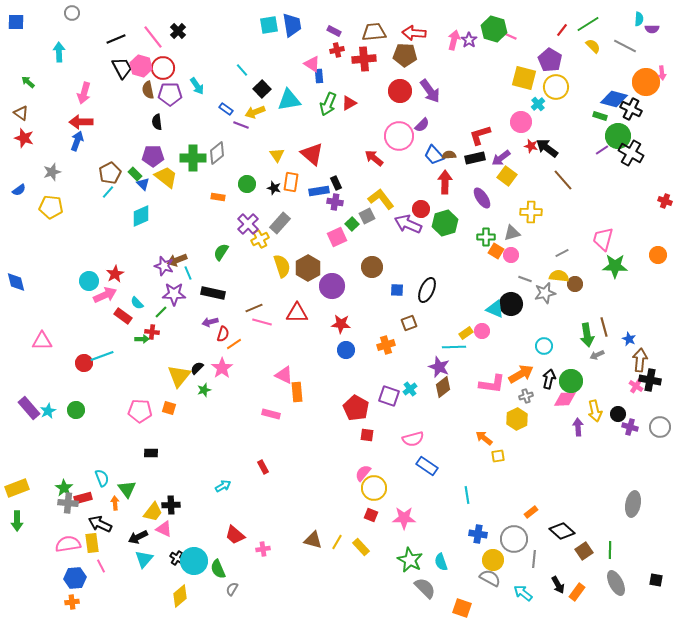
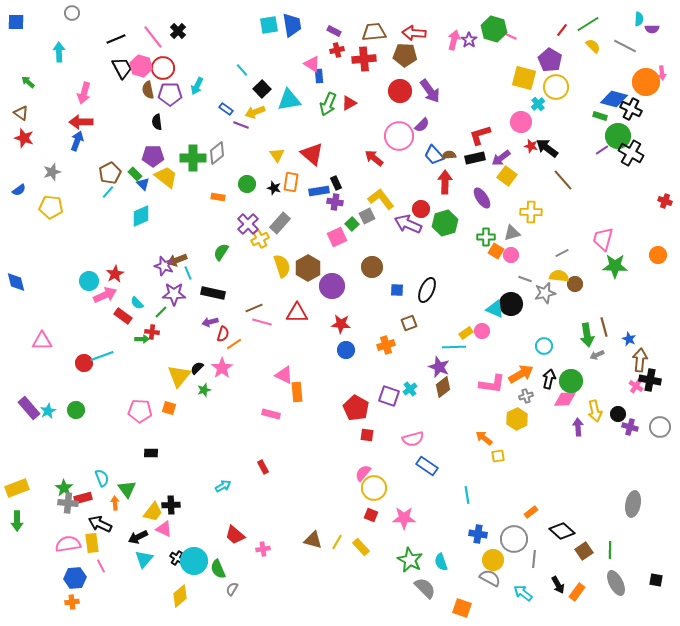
cyan arrow at (197, 86): rotated 60 degrees clockwise
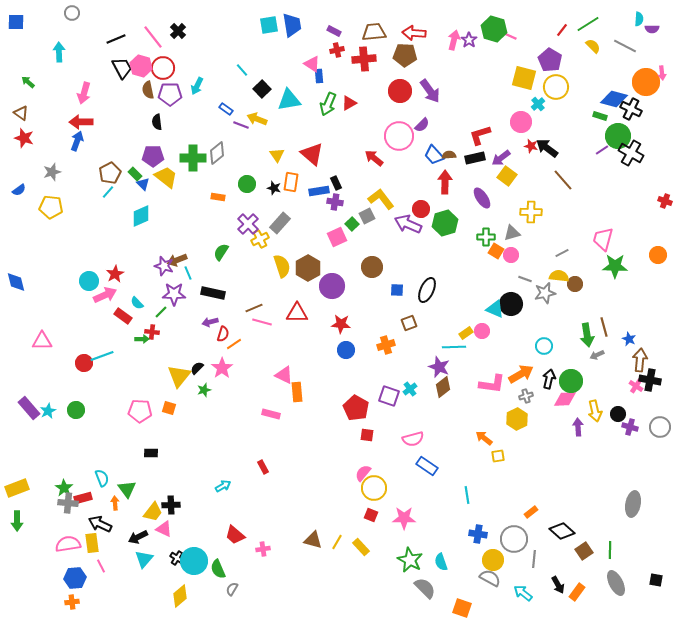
yellow arrow at (255, 112): moved 2 px right, 7 px down; rotated 42 degrees clockwise
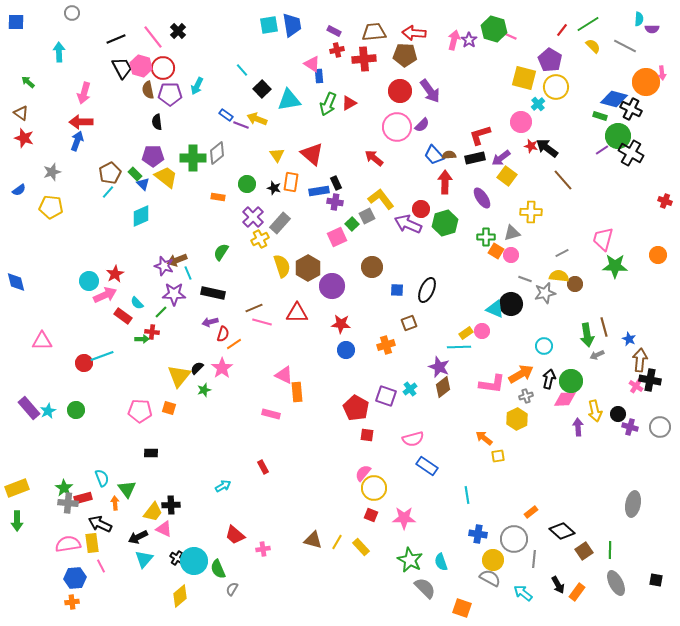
blue rectangle at (226, 109): moved 6 px down
pink circle at (399, 136): moved 2 px left, 9 px up
purple cross at (248, 224): moved 5 px right, 7 px up
cyan line at (454, 347): moved 5 px right
purple square at (389, 396): moved 3 px left
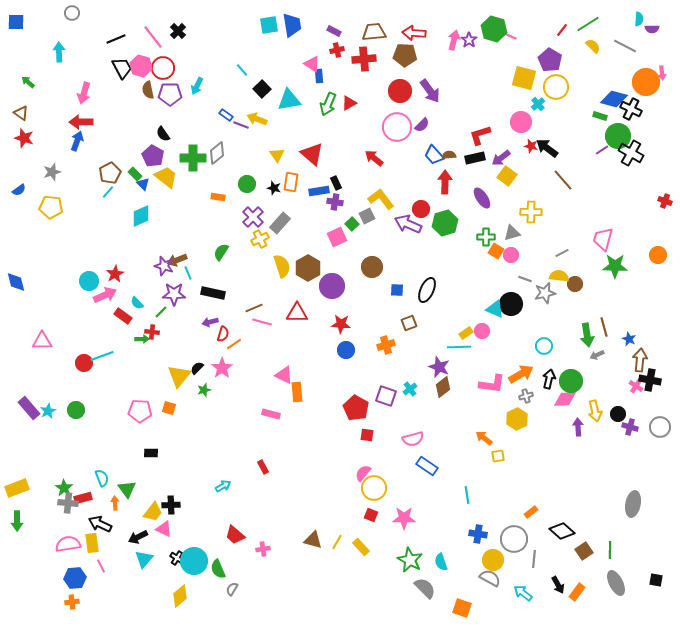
black semicircle at (157, 122): moved 6 px right, 12 px down; rotated 28 degrees counterclockwise
purple pentagon at (153, 156): rotated 30 degrees clockwise
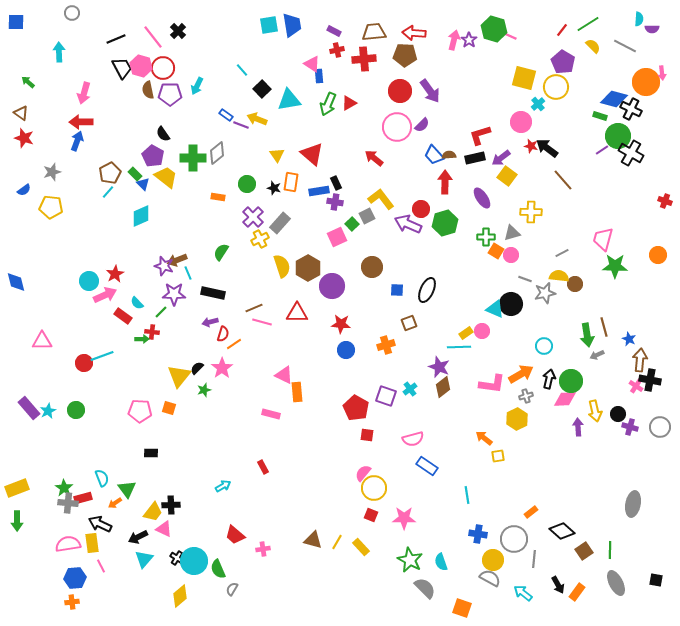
purple pentagon at (550, 60): moved 13 px right, 2 px down
blue semicircle at (19, 190): moved 5 px right
orange arrow at (115, 503): rotated 120 degrees counterclockwise
